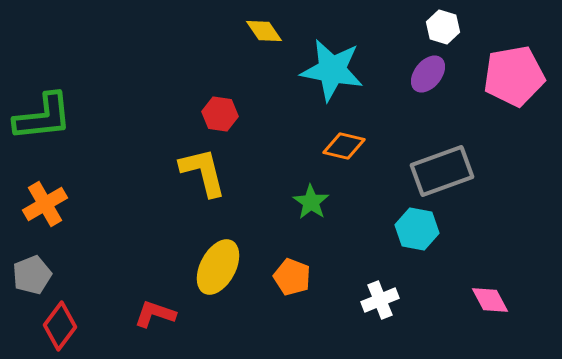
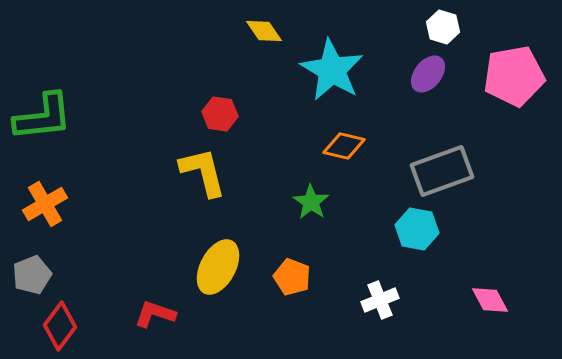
cyan star: rotated 20 degrees clockwise
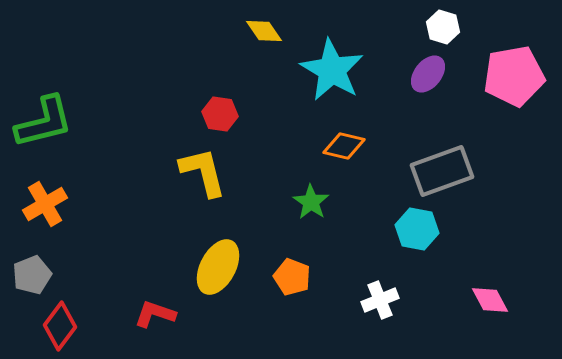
green L-shape: moved 1 px right, 5 px down; rotated 8 degrees counterclockwise
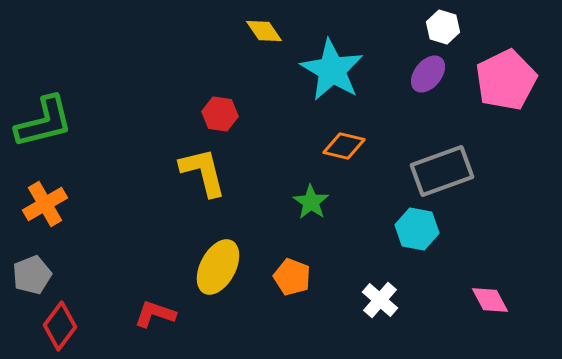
pink pentagon: moved 8 px left, 4 px down; rotated 16 degrees counterclockwise
white cross: rotated 27 degrees counterclockwise
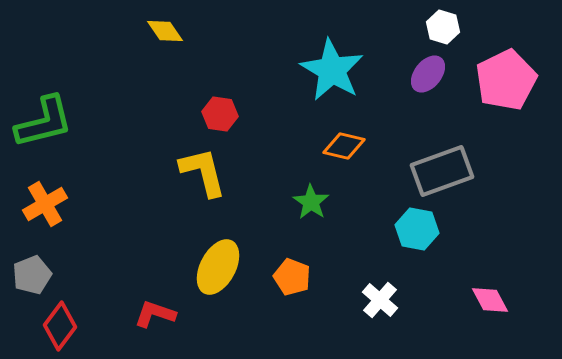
yellow diamond: moved 99 px left
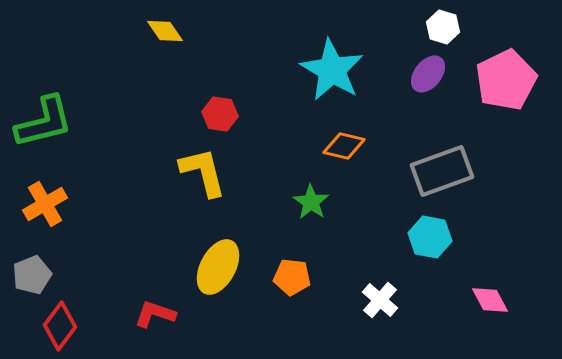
cyan hexagon: moved 13 px right, 8 px down
orange pentagon: rotated 15 degrees counterclockwise
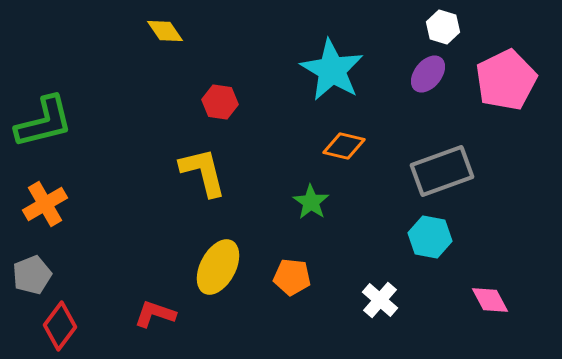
red hexagon: moved 12 px up
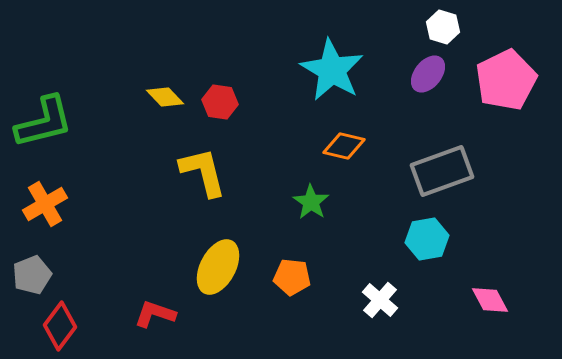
yellow diamond: moved 66 px down; rotated 9 degrees counterclockwise
cyan hexagon: moved 3 px left, 2 px down; rotated 21 degrees counterclockwise
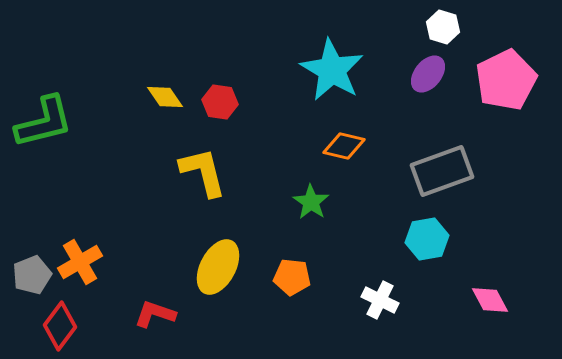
yellow diamond: rotated 9 degrees clockwise
orange cross: moved 35 px right, 58 px down
white cross: rotated 15 degrees counterclockwise
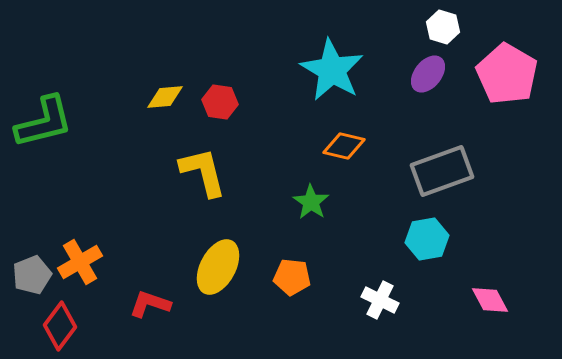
pink pentagon: moved 1 px right, 6 px up; rotated 16 degrees counterclockwise
yellow diamond: rotated 60 degrees counterclockwise
red L-shape: moved 5 px left, 10 px up
